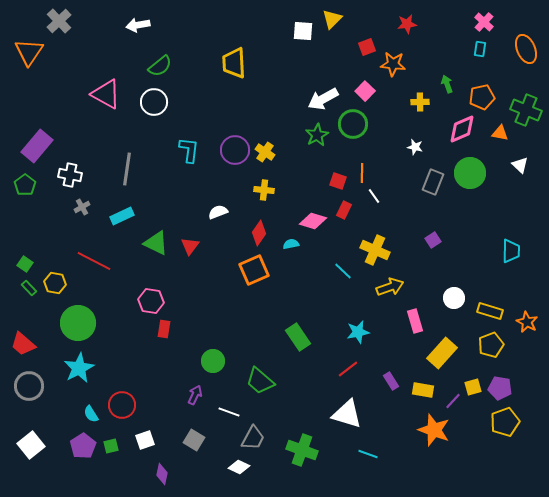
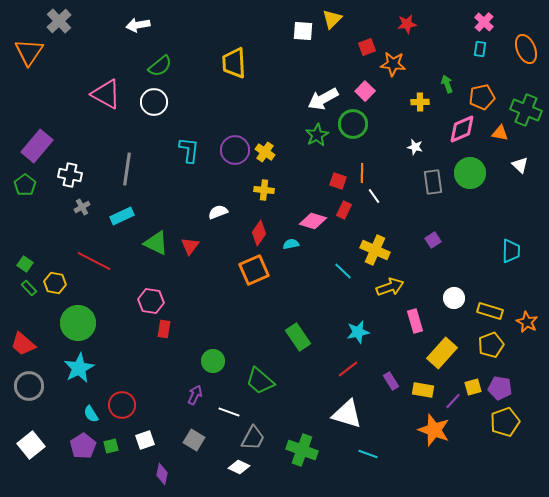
gray rectangle at (433, 182): rotated 30 degrees counterclockwise
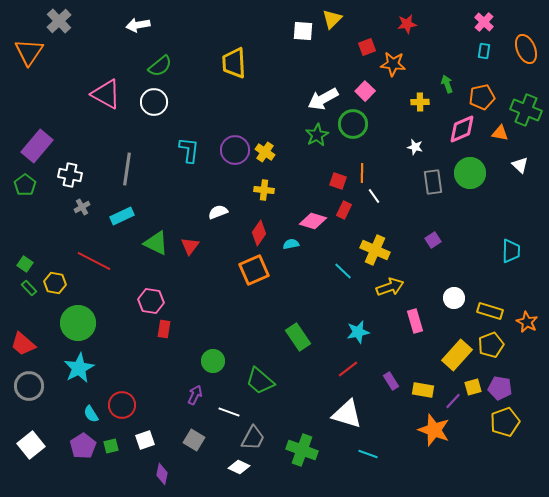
cyan rectangle at (480, 49): moved 4 px right, 2 px down
yellow rectangle at (442, 353): moved 15 px right, 2 px down
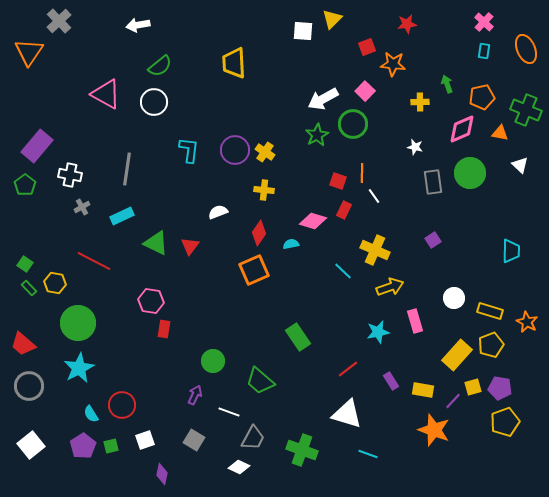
cyan star at (358, 332): moved 20 px right
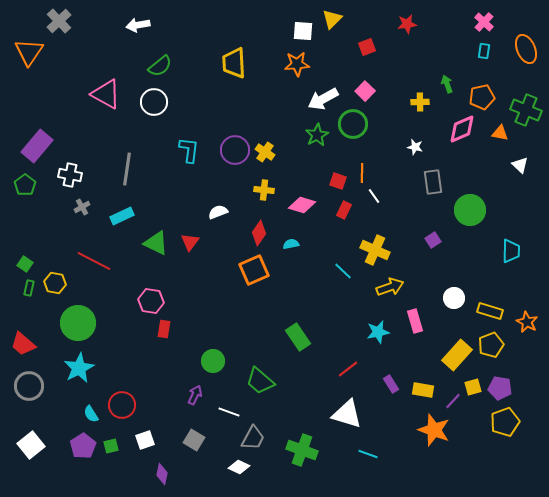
orange star at (393, 64): moved 96 px left; rotated 10 degrees counterclockwise
green circle at (470, 173): moved 37 px down
pink diamond at (313, 221): moved 11 px left, 16 px up
red triangle at (190, 246): moved 4 px up
green rectangle at (29, 288): rotated 56 degrees clockwise
purple rectangle at (391, 381): moved 3 px down
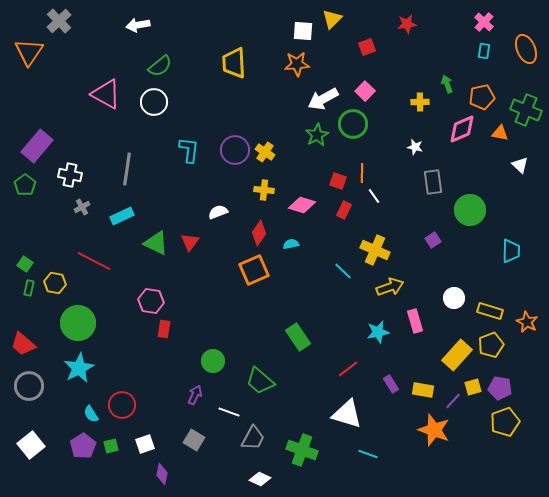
white square at (145, 440): moved 4 px down
white diamond at (239, 467): moved 21 px right, 12 px down
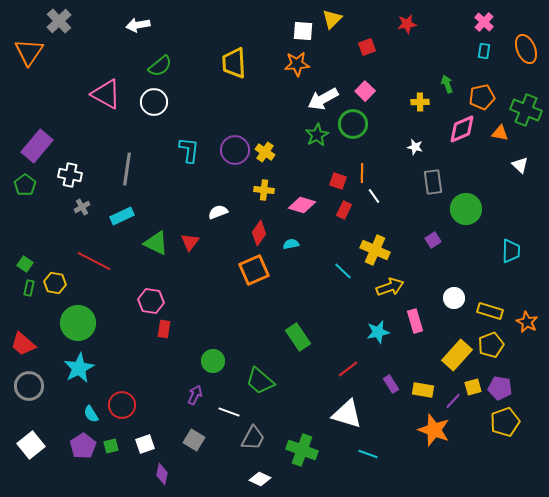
green circle at (470, 210): moved 4 px left, 1 px up
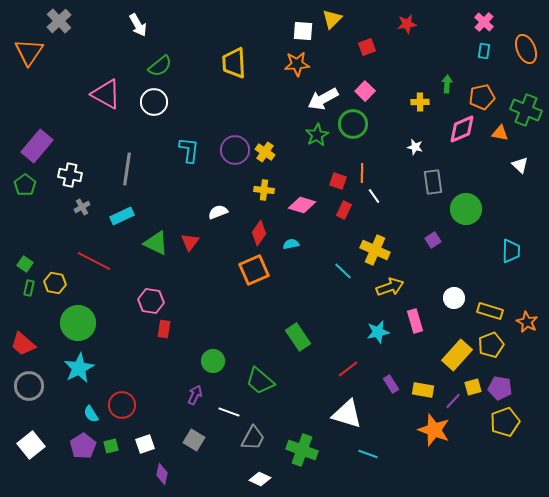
white arrow at (138, 25): rotated 110 degrees counterclockwise
green arrow at (447, 84): rotated 24 degrees clockwise
